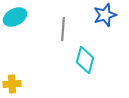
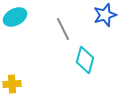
gray line: rotated 30 degrees counterclockwise
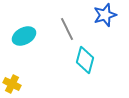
cyan ellipse: moved 9 px right, 19 px down
gray line: moved 4 px right
yellow cross: rotated 30 degrees clockwise
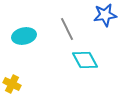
blue star: rotated 10 degrees clockwise
cyan ellipse: rotated 15 degrees clockwise
cyan diamond: rotated 44 degrees counterclockwise
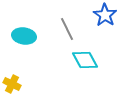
blue star: rotated 30 degrees counterclockwise
cyan ellipse: rotated 20 degrees clockwise
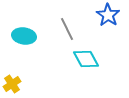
blue star: moved 3 px right
cyan diamond: moved 1 px right, 1 px up
yellow cross: rotated 30 degrees clockwise
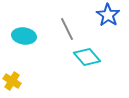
cyan diamond: moved 1 px right, 2 px up; rotated 12 degrees counterclockwise
yellow cross: moved 3 px up; rotated 24 degrees counterclockwise
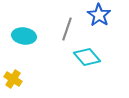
blue star: moved 9 px left
gray line: rotated 45 degrees clockwise
yellow cross: moved 1 px right, 2 px up
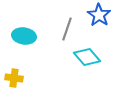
yellow cross: moved 1 px right, 1 px up; rotated 24 degrees counterclockwise
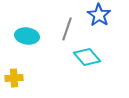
cyan ellipse: moved 3 px right
yellow cross: rotated 12 degrees counterclockwise
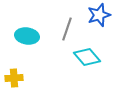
blue star: rotated 20 degrees clockwise
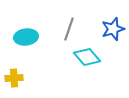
blue star: moved 14 px right, 14 px down
gray line: moved 2 px right
cyan ellipse: moved 1 px left, 1 px down; rotated 15 degrees counterclockwise
